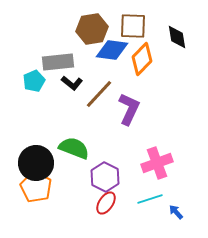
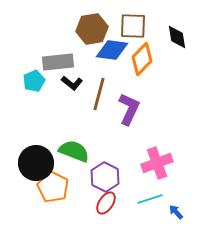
brown line: rotated 28 degrees counterclockwise
green semicircle: moved 3 px down
orange pentagon: moved 17 px right
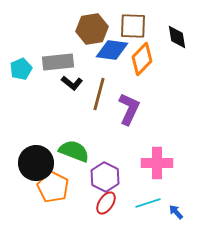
cyan pentagon: moved 13 px left, 12 px up
pink cross: rotated 20 degrees clockwise
cyan line: moved 2 px left, 4 px down
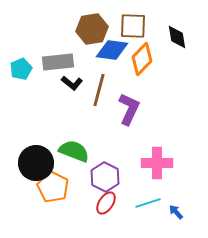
brown line: moved 4 px up
